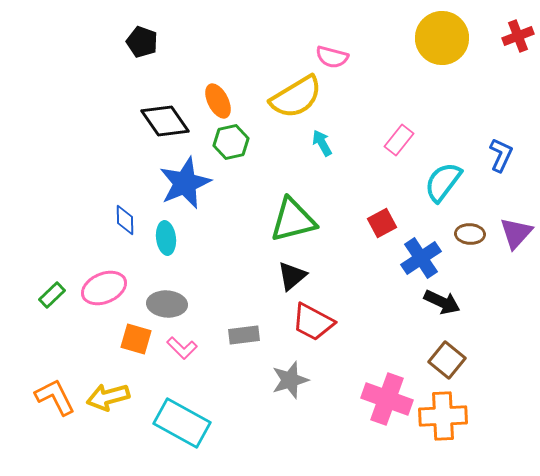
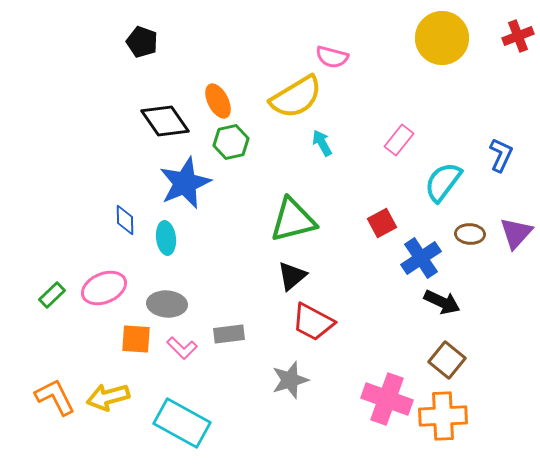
gray rectangle: moved 15 px left, 1 px up
orange square: rotated 12 degrees counterclockwise
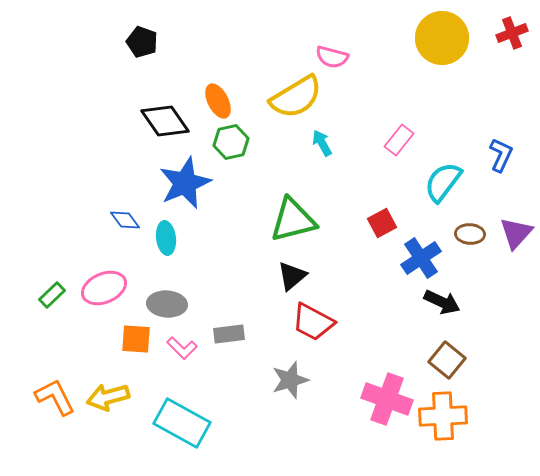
red cross: moved 6 px left, 3 px up
blue diamond: rotated 36 degrees counterclockwise
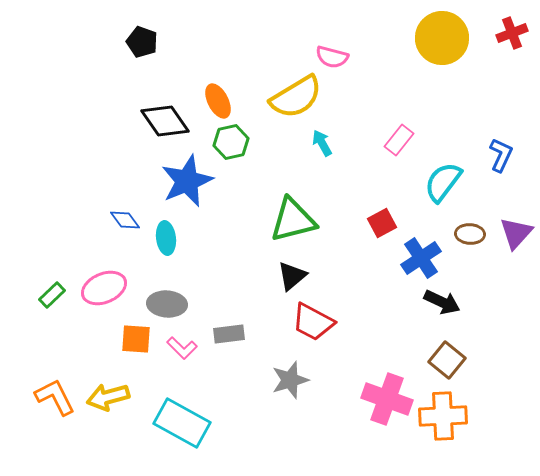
blue star: moved 2 px right, 2 px up
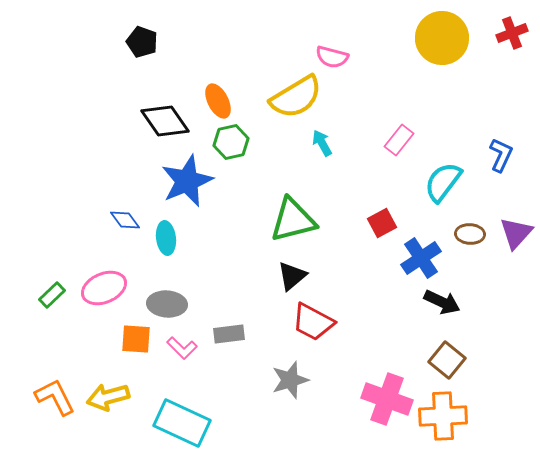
cyan rectangle: rotated 4 degrees counterclockwise
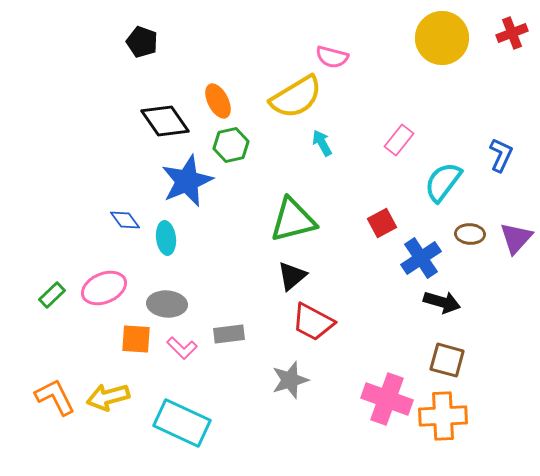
green hexagon: moved 3 px down
purple triangle: moved 5 px down
black arrow: rotated 9 degrees counterclockwise
brown square: rotated 24 degrees counterclockwise
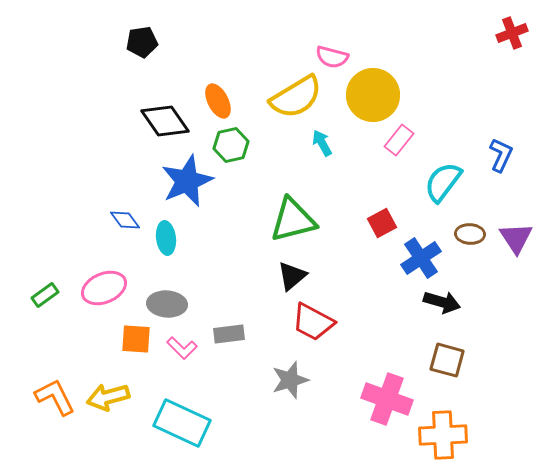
yellow circle: moved 69 px left, 57 px down
black pentagon: rotated 28 degrees counterclockwise
purple triangle: rotated 15 degrees counterclockwise
green rectangle: moved 7 px left; rotated 8 degrees clockwise
orange cross: moved 19 px down
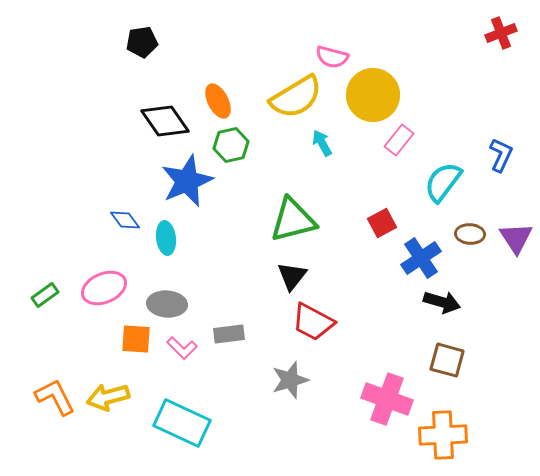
red cross: moved 11 px left
black triangle: rotated 12 degrees counterclockwise
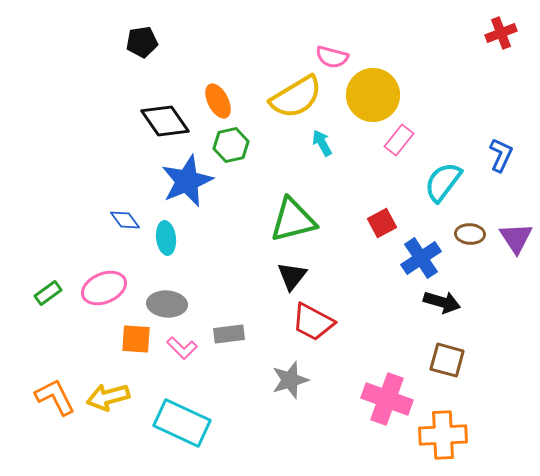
green rectangle: moved 3 px right, 2 px up
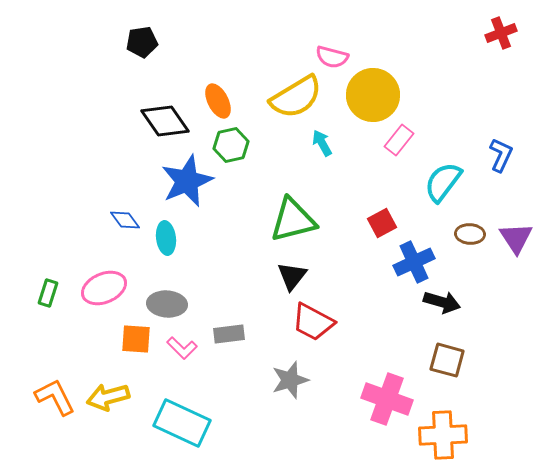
blue cross: moved 7 px left, 4 px down; rotated 9 degrees clockwise
green rectangle: rotated 36 degrees counterclockwise
